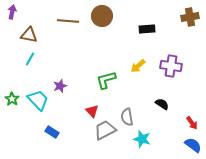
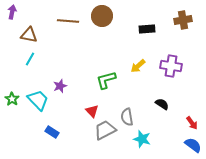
brown cross: moved 7 px left, 3 px down
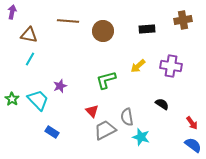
brown circle: moved 1 px right, 15 px down
cyan star: moved 1 px left, 2 px up
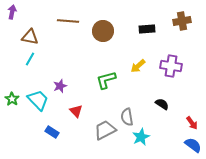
brown cross: moved 1 px left, 1 px down
brown triangle: moved 1 px right, 2 px down
red triangle: moved 16 px left
cyan star: rotated 30 degrees clockwise
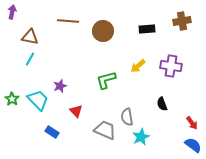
black semicircle: rotated 144 degrees counterclockwise
gray trapezoid: rotated 50 degrees clockwise
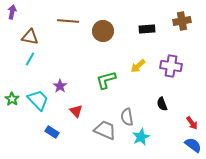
purple star: rotated 16 degrees counterclockwise
